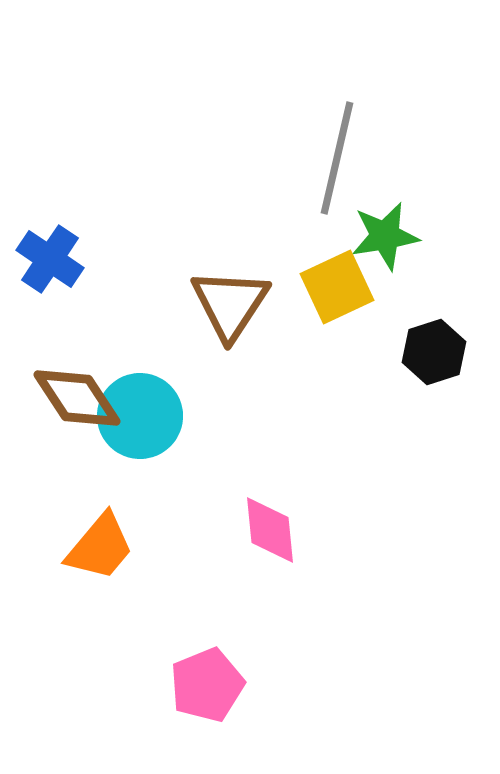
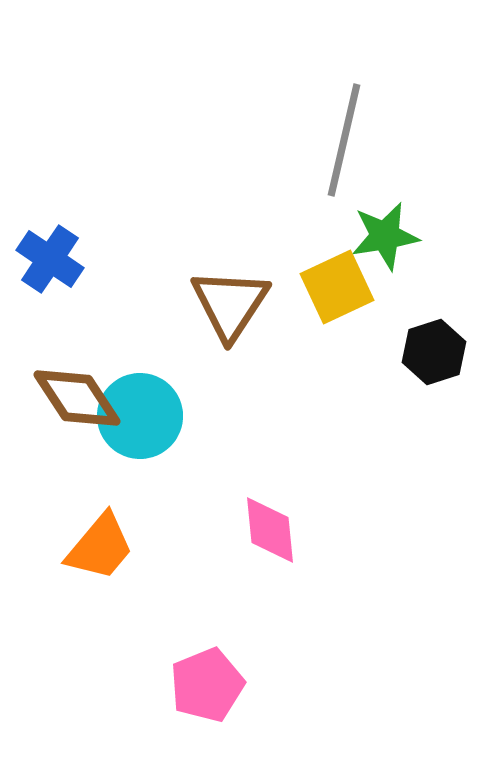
gray line: moved 7 px right, 18 px up
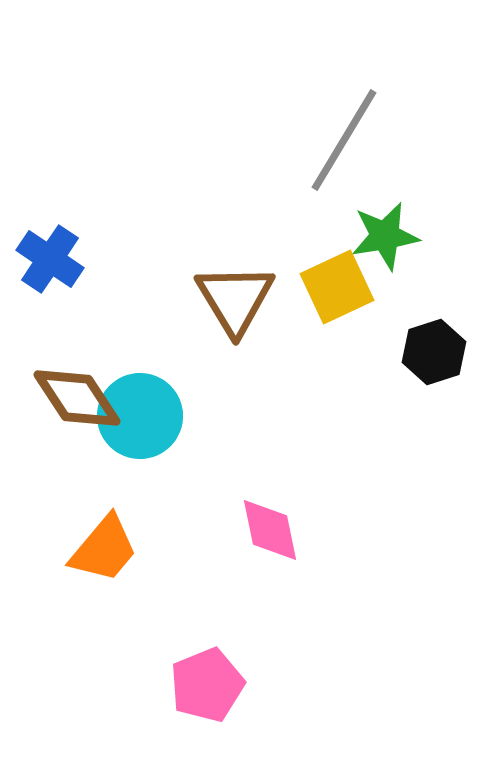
gray line: rotated 18 degrees clockwise
brown triangle: moved 5 px right, 5 px up; rotated 4 degrees counterclockwise
pink diamond: rotated 6 degrees counterclockwise
orange trapezoid: moved 4 px right, 2 px down
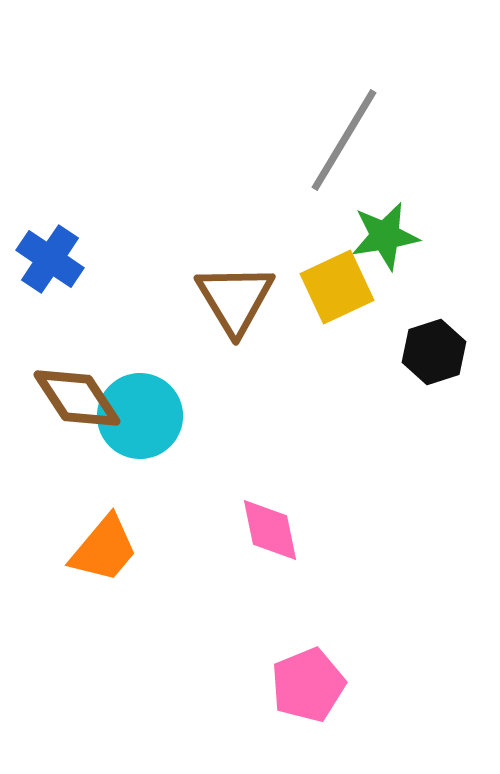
pink pentagon: moved 101 px right
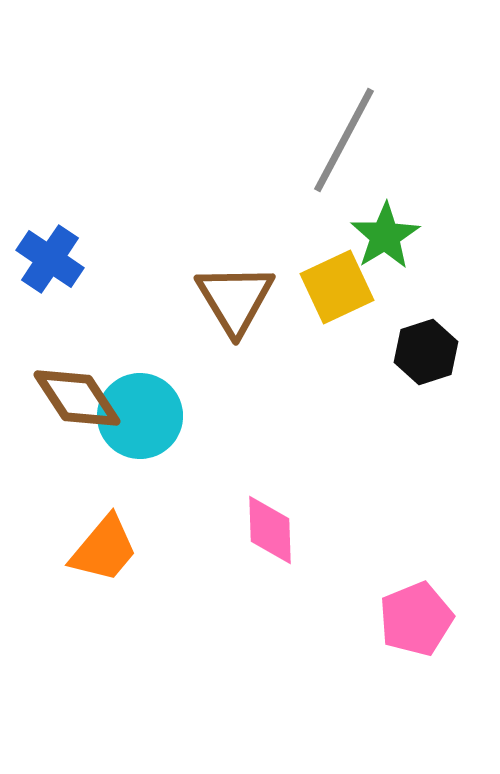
gray line: rotated 3 degrees counterclockwise
green star: rotated 22 degrees counterclockwise
black hexagon: moved 8 px left
pink diamond: rotated 10 degrees clockwise
pink pentagon: moved 108 px right, 66 px up
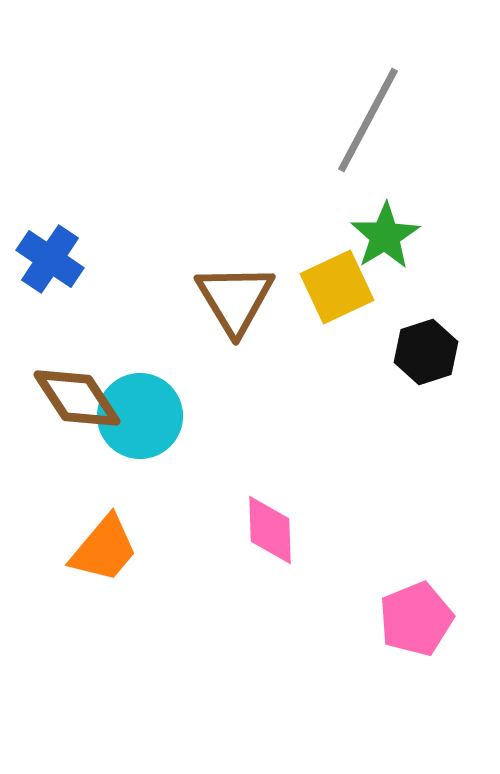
gray line: moved 24 px right, 20 px up
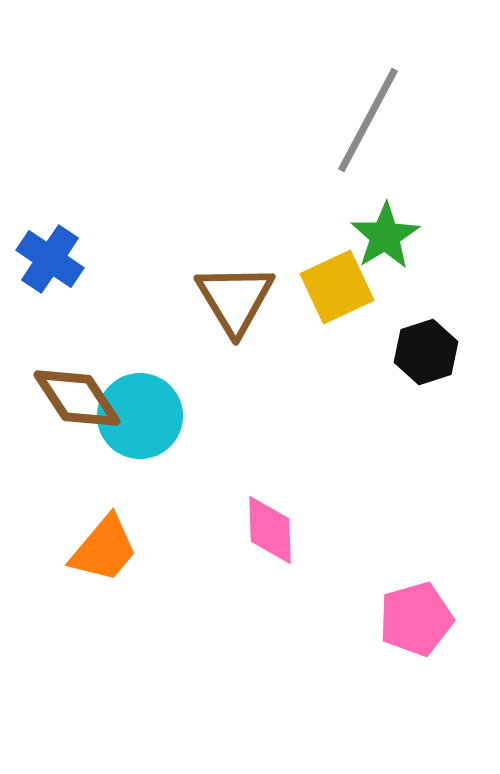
pink pentagon: rotated 6 degrees clockwise
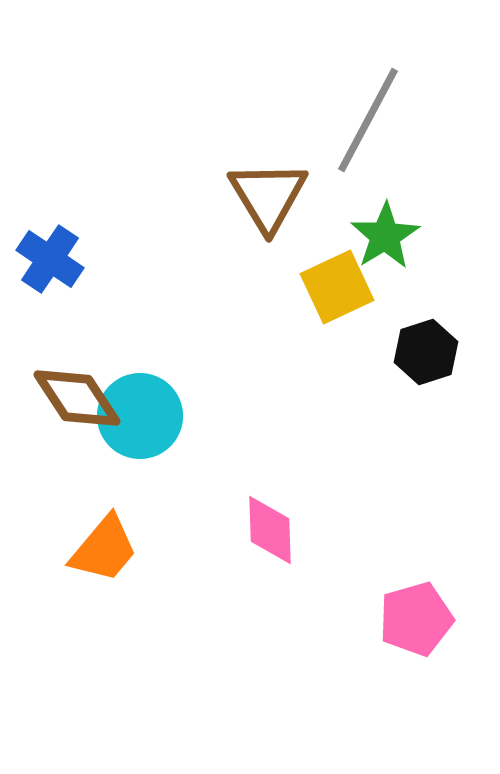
brown triangle: moved 33 px right, 103 px up
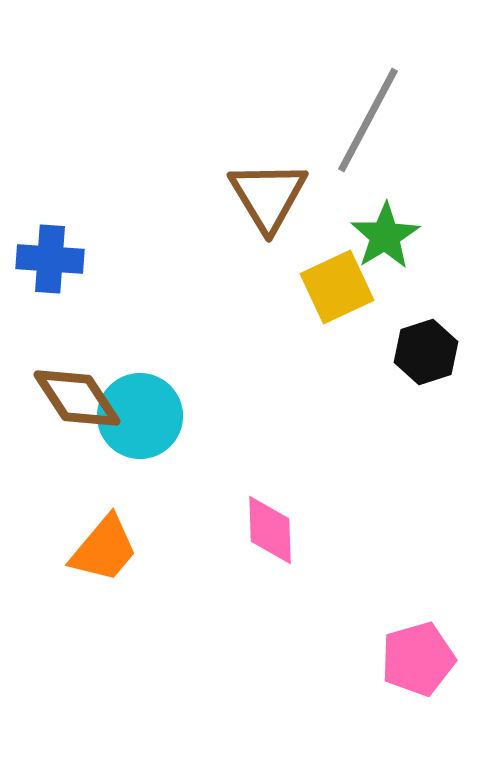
blue cross: rotated 30 degrees counterclockwise
pink pentagon: moved 2 px right, 40 px down
